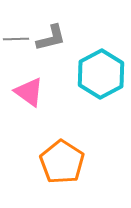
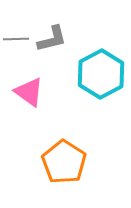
gray L-shape: moved 1 px right, 1 px down
orange pentagon: moved 2 px right
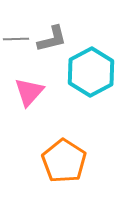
cyan hexagon: moved 10 px left, 2 px up
pink triangle: rotated 36 degrees clockwise
orange pentagon: moved 1 px up
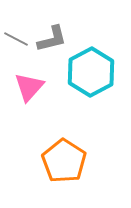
gray line: rotated 30 degrees clockwise
pink triangle: moved 5 px up
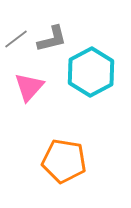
gray line: rotated 65 degrees counterclockwise
orange pentagon: rotated 24 degrees counterclockwise
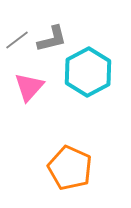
gray line: moved 1 px right, 1 px down
cyan hexagon: moved 3 px left
orange pentagon: moved 6 px right, 7 px down; rotated 15 degrees clockwise
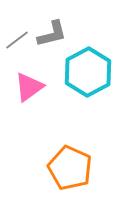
gray L-shape: moved 5 px up
pink triangle: rotated 12 degrees clockwise
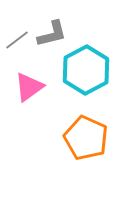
cyan hexagon: moved 2 px left, 2 px up
orange pentagon: moved 16 px right, 30 px up
